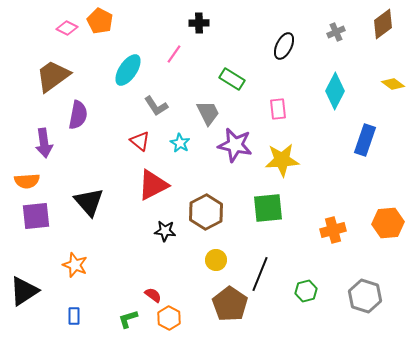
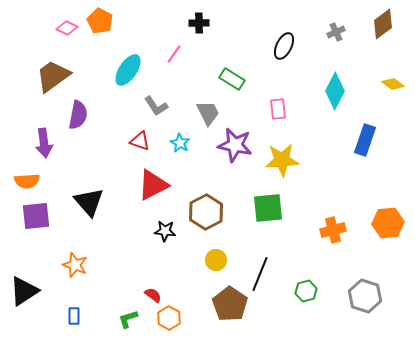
red triangle at (140, 141): rotated 20 degrees counterclockwise
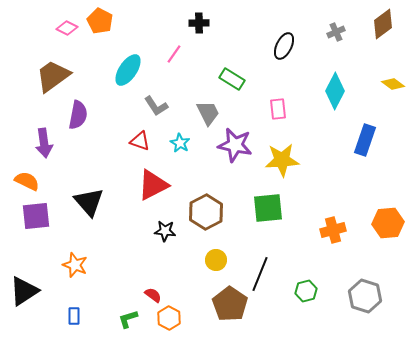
orange semicircle at (27, 181): rotated 150 degrees counterclockwise
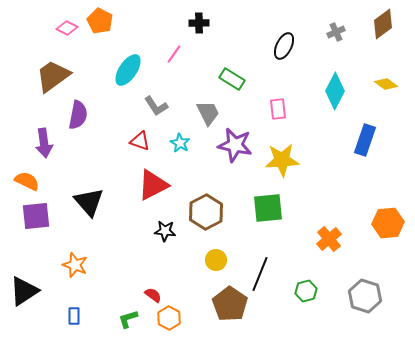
yellow diamond at (393, 84): moved 7 px left
orange cross at (333, 230): moved 4 px left, 9 px down; rotated 25 degrees counterclockwise
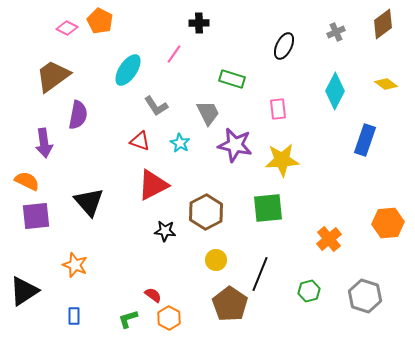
green rectangle at (232, 79): rotated 15 degrees counterclockwise
green hexagon at (306, 291): moved 3 px right
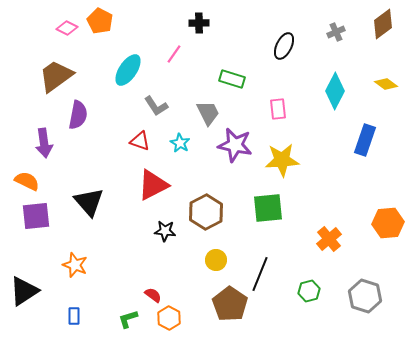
brown trapezoid at (53, 76): moved 3 px right
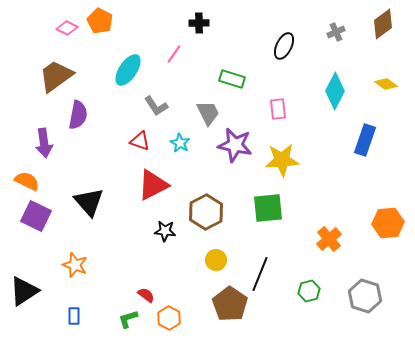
purple square at (36, 216): rotated 32 degrees clockwise
red semicircle at (153, 295): moved 7 px left
